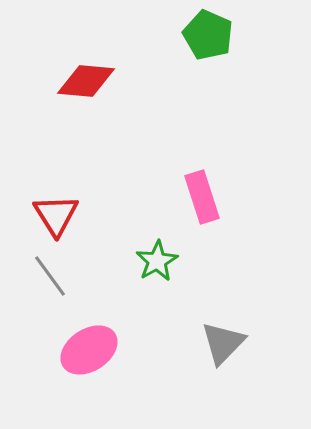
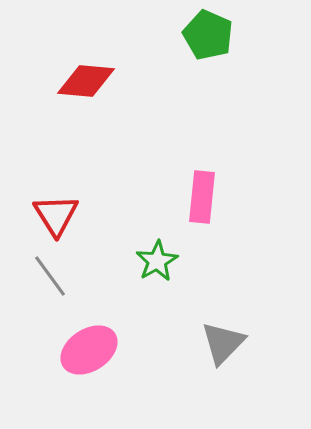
pink rectangle: rotated 24 degrees clockwise
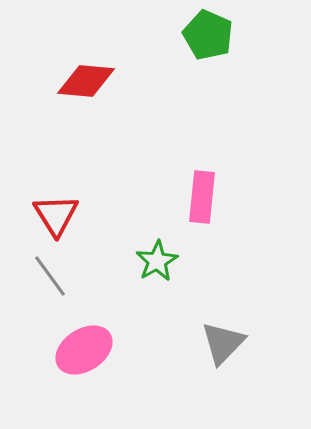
pink ellipse: moved 5 px left
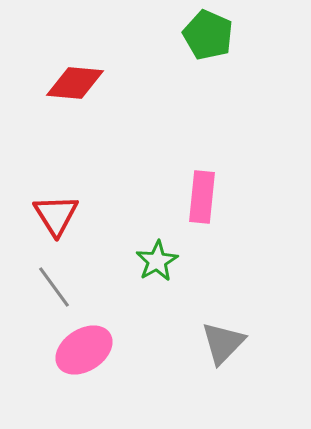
red diamond: moved 11 px left, 2 px down
gray line: moved 4 px right, 11 px down
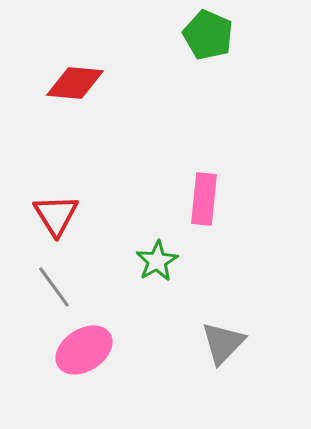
pink rectangle: moved 2 px right, 2 px down
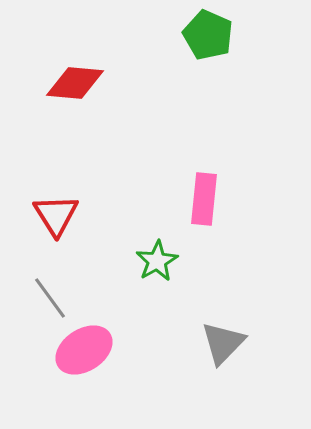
gray line: moved 4 px left, 11 px down
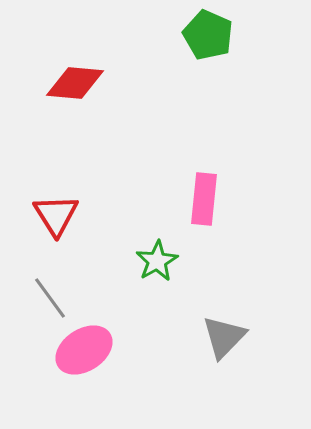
gray triangle: moved 1 px right, 6 px up
